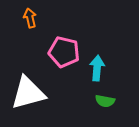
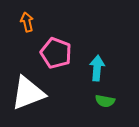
orange arrow: moved 3 px left, 4 px down
pink pentagon: moved 8 px left, 1 px down; rotated 8 degrees clockwise
white triangle: rotated 6 degrees counterclockwise
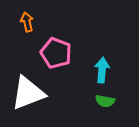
cyan arrow: moved 5 px right, 2 px down
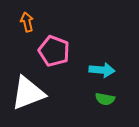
pink pentagon: moved 2 px left, 2 px up
cyan arrow: rotated 90 degrees clockwise
green semicircle: moved 2 px up
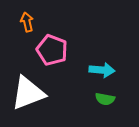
pink pentagon: moved 2 px left, 1 px up
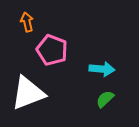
cyan arrow: moved 1 px up
green semicircle: rotated 126 degrees clockwise
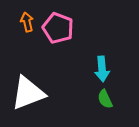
pink pentagon: moved 6 px right, 22 px up
cyan arrow: rotated 80 degrees clockwise
green semicircle: rotated 72 degrees counterclockwise
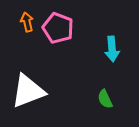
cyan arrow: moved 10 px right, 20 px up
white triangle: moved 2 px up
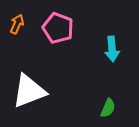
orange arrow: moved 10 px left, 2 px down; rotated 36 degrees clockwise
white triangle: moved 1 px right
green semicircle: moved 3 px right, 9 px down; rotated 132 degrees counterclockwise
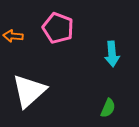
orange arrow: moved 4 px left, 12 px down; rotated 108 degrees counterclockwise
cyan arrow: moved 5 px down
white triangle: rotated 21 degrees counterclockwise
